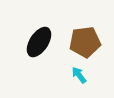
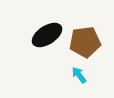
black ellipse: moved 8 px right, 7 px up; rotated 24 degrees clockwise
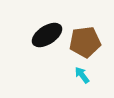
cyan arrow: moved 3 px right
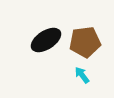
black ellipse: moved 1 px left, 5 px down
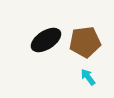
cyan arrow: moved 6 px right, 2 px down
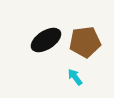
cyan arrow: moved 13 px left
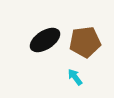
black ellipse: moved 1 px left
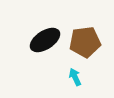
cyan arrow: rotated 12 degrees clockwise
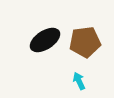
cyan arrow: moved 4 px right, 4 px down
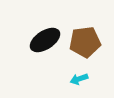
cyan arrow: moved 2 px up; rotated 84 degrees counterclockwise
